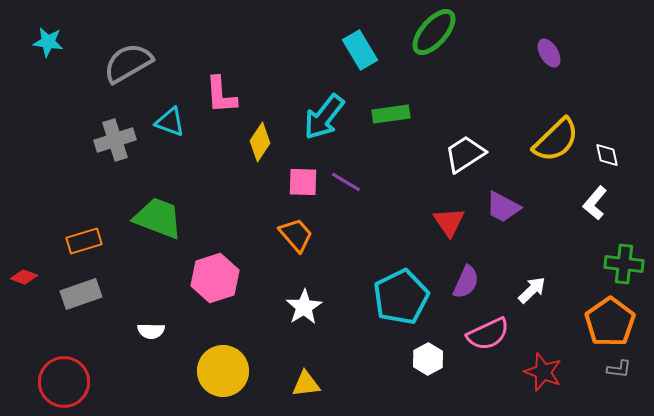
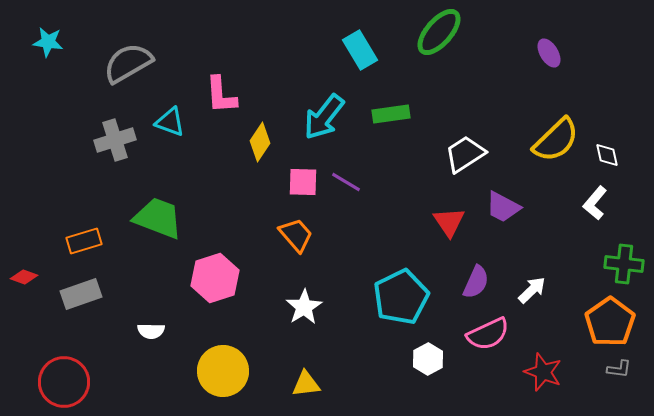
green ellipse: moved 5 px right
purple semicircle: moved 10 px right
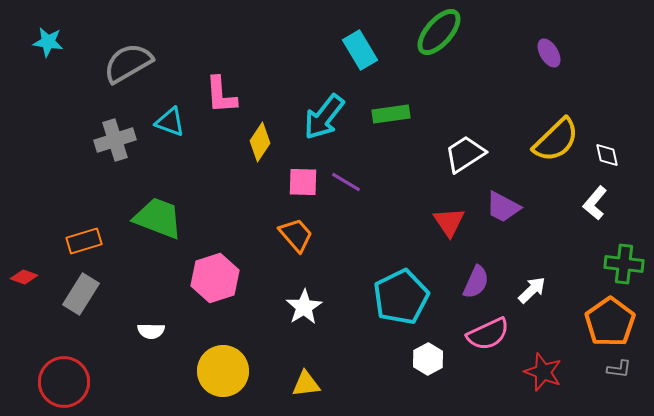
gray rectangle: rotated 39 degrees counterclockwise
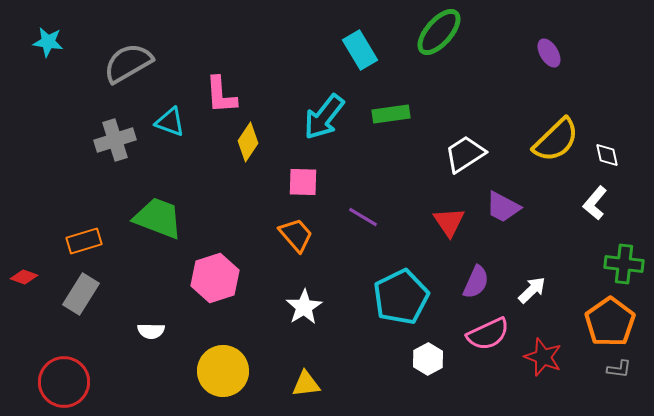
yellow diamond: moved 12 px left
purple line: moved 17 px right, 35 px down
red star: moved 15 px up
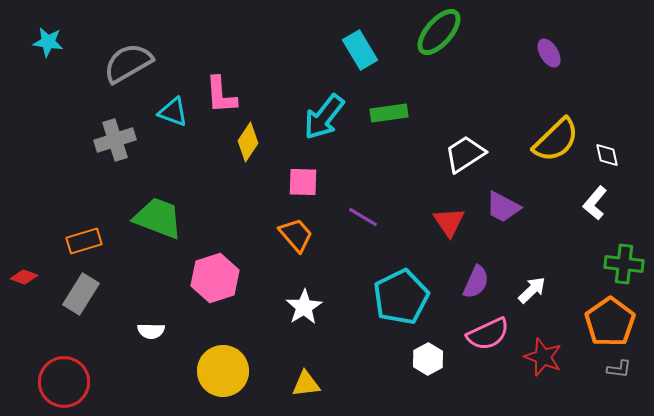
green rectangle: moved 2 px left, 1 px up
cyan triangle: moved 3 px right, 10 px up
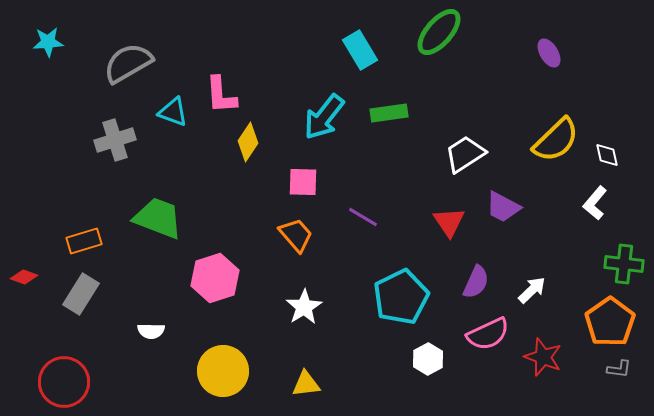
cyan star: rotated 12 degrees counterclockwise
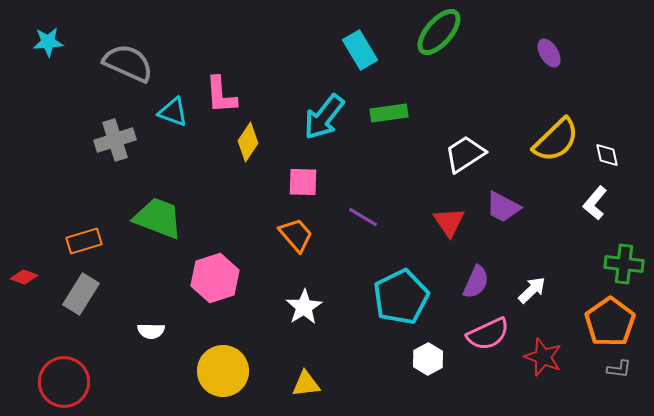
gray semicircle: rotated 54 degrees clockwise
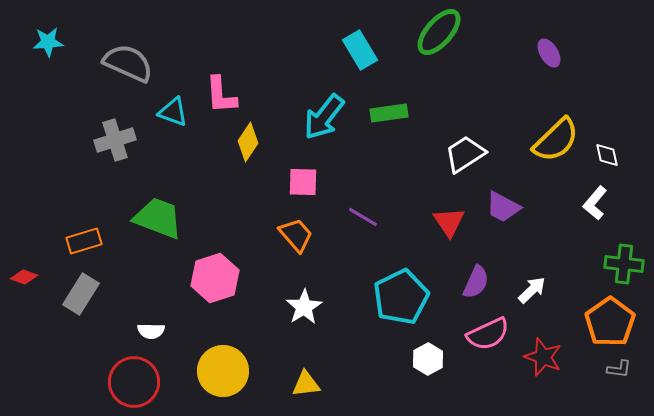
red circle: moved 70 px right
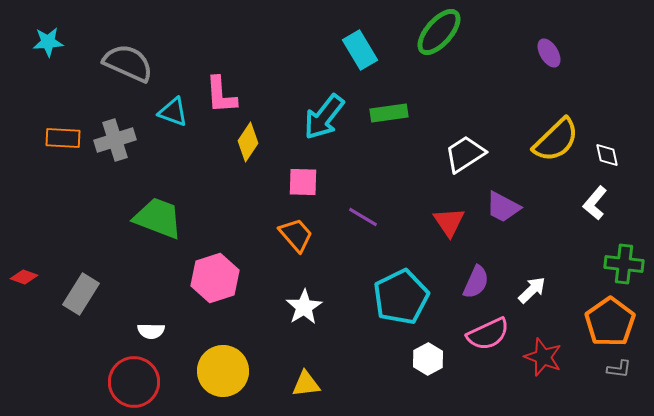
orange rectangle: moved 21 px left, 103 px up; rotated 20 degrees clockwise
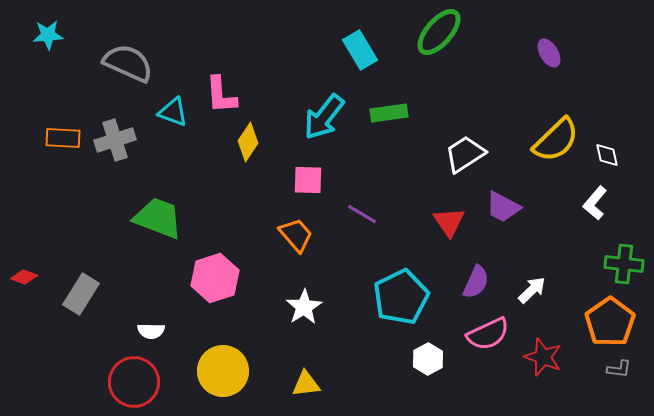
cyan star: moved 7 px up
pink square: moved 5 px right, 2 px up
purple line: moved 1 px left, 3 px up
